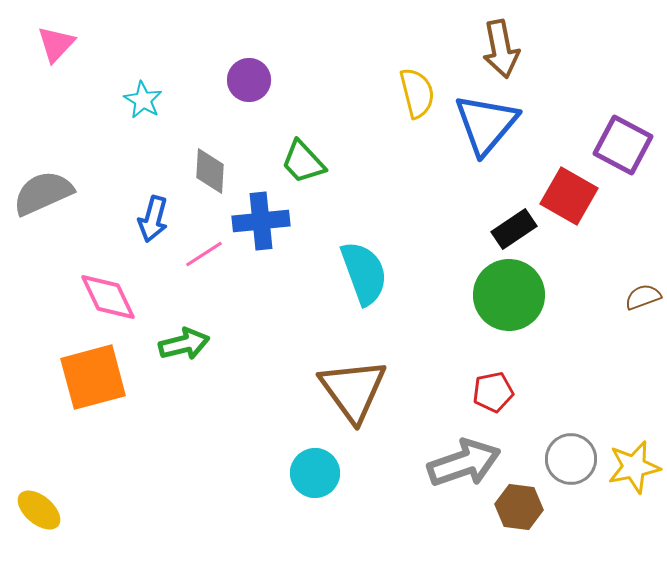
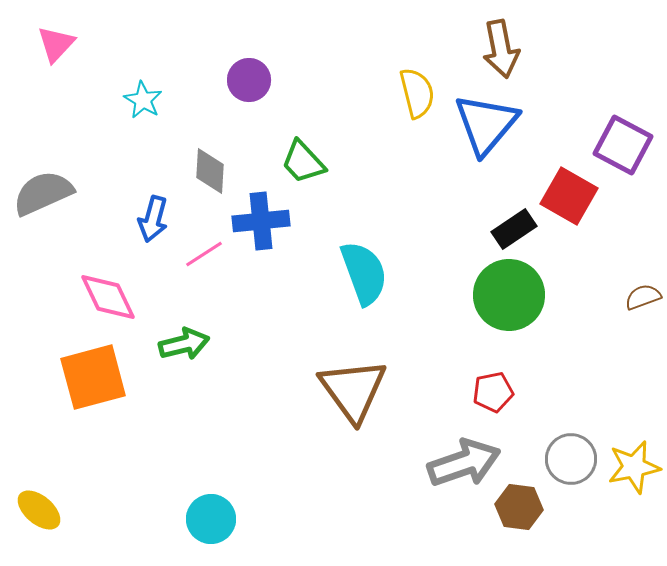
cyan circle: moved 104 px left, 46 px down
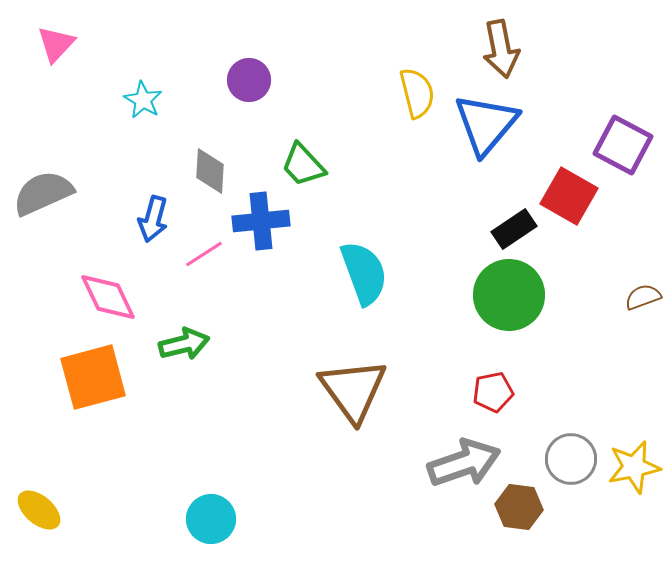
green trapezoid: moved 3 px down
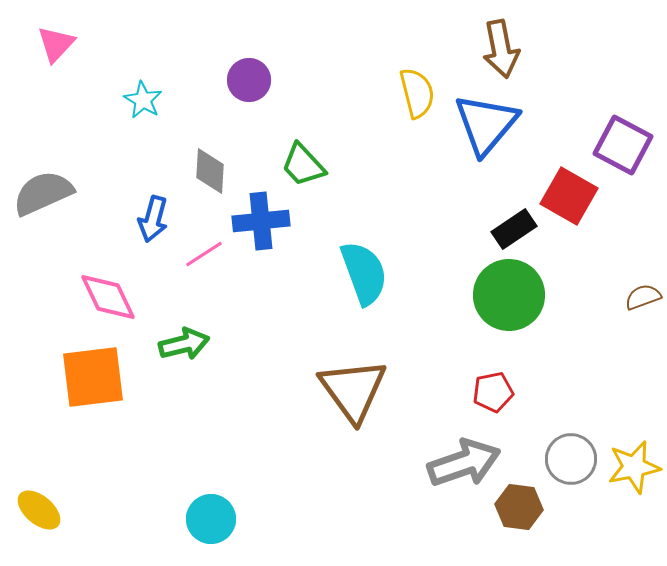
orange square: rotated 8 degrees clockwise
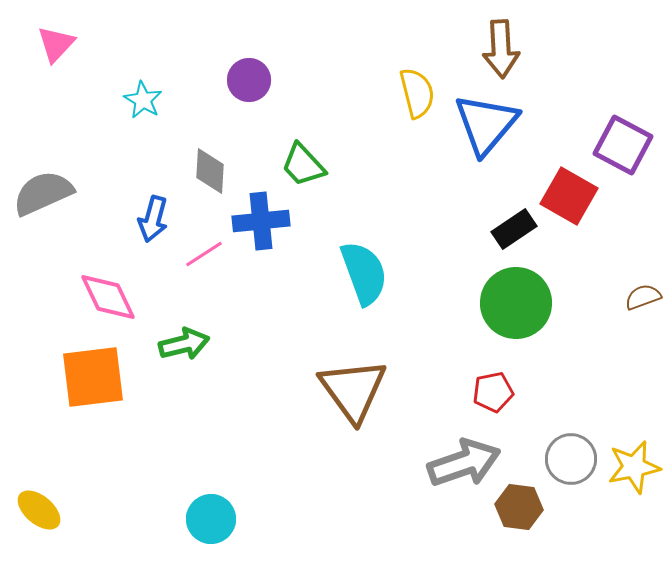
brown arrow: rotated 8 degrees clockwise
green circle: moved 7 px right, 8 px down
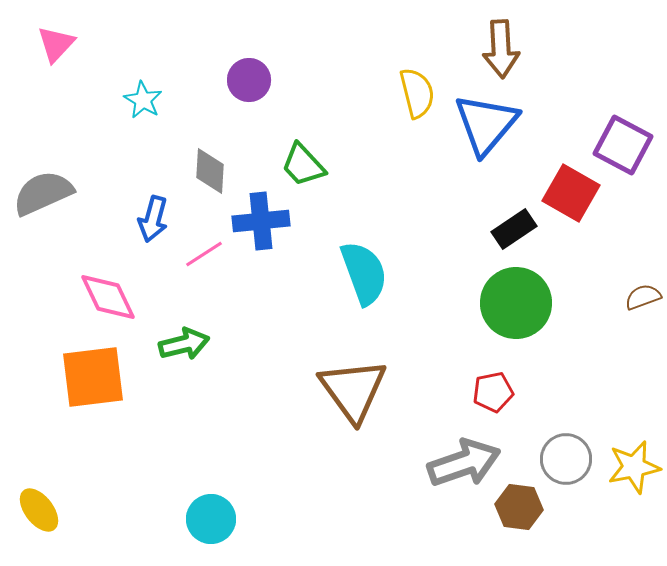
red square: moved 2 px right, 3 px up
gray circle: moved 5 px left
yellow ellipse: rotated 12 degrees clockwise
